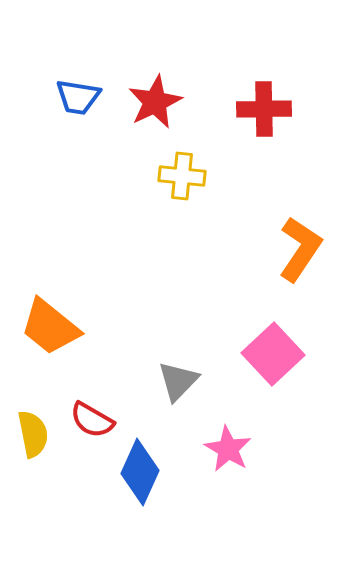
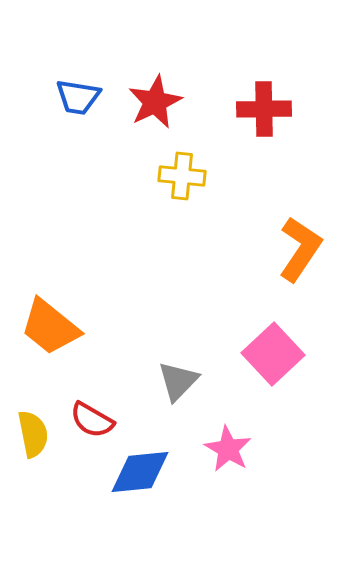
blue diamond: rotated 60 degrees clockwise
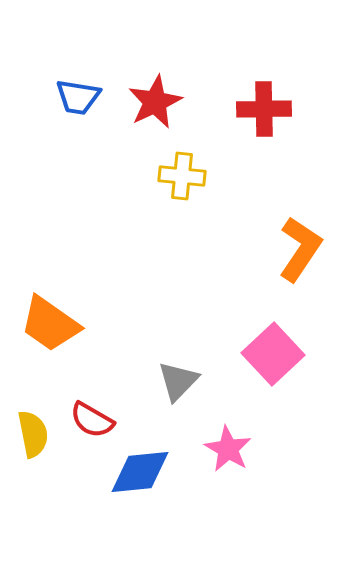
orange trapezoid: moved 3 px up; rotated 4 degrees counterclockwise
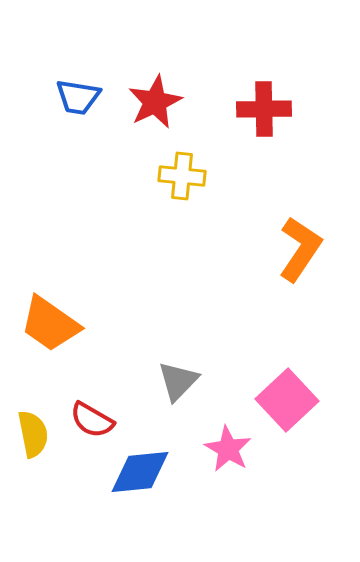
pink square: moved 14 px right, 46 px down
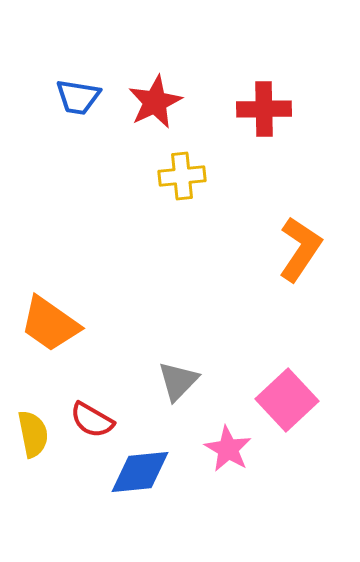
yellow cross: rotated 12 degrees counterclockwise
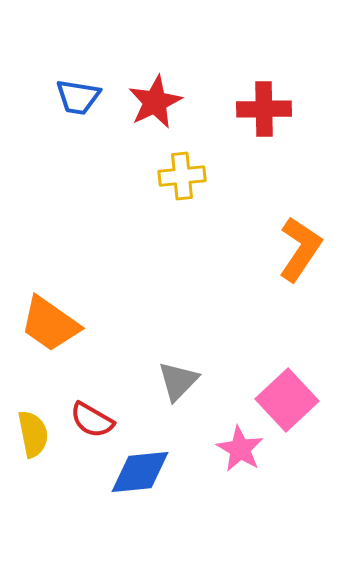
pink star: moved 12 px right
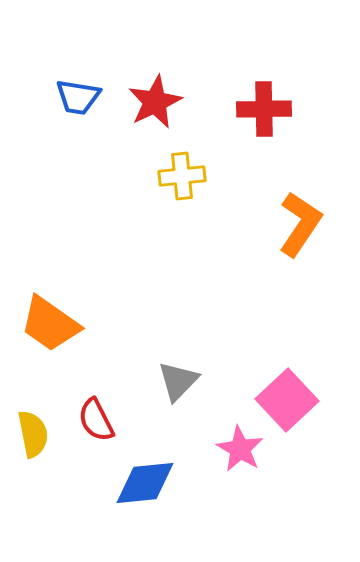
orange L-shape: moved 25 px up
red semicircle: moved 4 px right; rotated 33 degrees clockwise
blue diamond: moved 5 px right, 11 px down
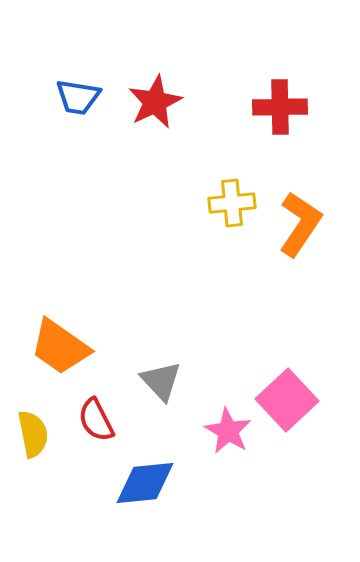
red cross: moved 16 px right, 2 px up
yellow cross: moved 50 px right, 27 px down
orange trapezoid: moved 10 px right, 23 px down
gray triangle: moved 17 px left; rotated 27 degrees counterclockwise
pink star: moved 12 px left, 18 px up
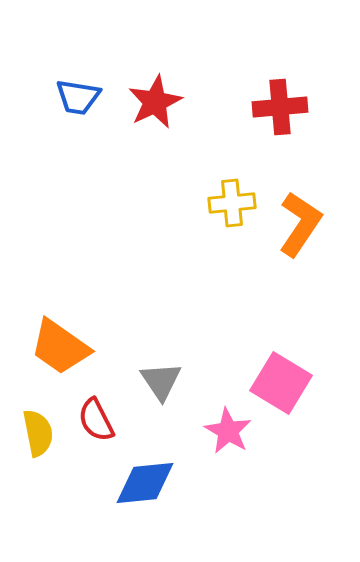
red cross: rotated 4 degrees counterclockwise
gray triangle: rotated 9 degrees clockwise
pink square: moved 6 px left, 17 px up; rotated 16 degrees counterclockwise
yellow semicircle: moved 5 px right, 1 px up
